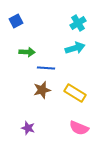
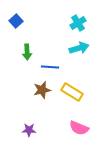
blue square: rotated 16 degrees counterclockwise
cyan arrow: moved 4 px right
green arrow: rotated 84 degrees clockwise
blue line: moved 4 px right, 1 px up
yellow rectangle: moved 3 px left, 1 px up
purple star: moved 1 px right, 2 px down; rotated 16 degrees counterclockwise
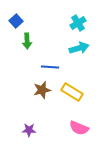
green arrow: moved 11 px up
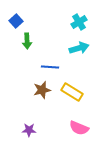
cyan cross: moved 1 px right, 1 px up
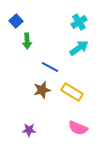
cyan arrow: rotated 18 degrees counterclockwise
blue line: rotated 24 degrees clockwise
pink semicircle: moved 1 px left
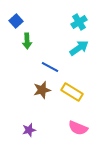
purple star: rotated 16 degrees counterclockwise
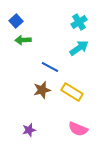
green arrow: moved 4 px left, 1 px up; rotated 91 degrees clockwise
pink semicircle: moved 1 px down
